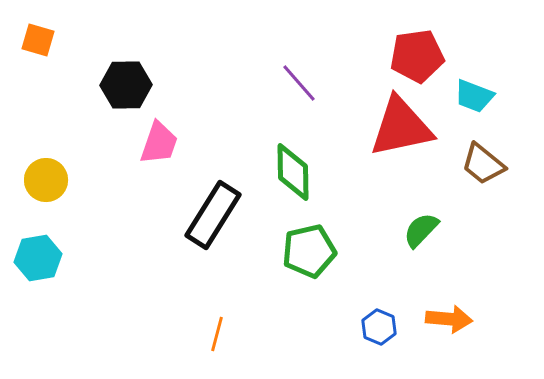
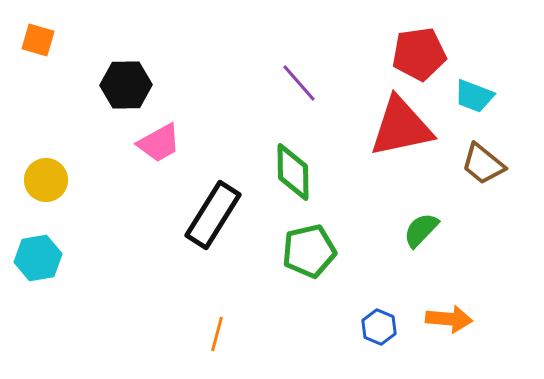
red pentagon: moved 2 px right, 2 px up
pink trapezoid: rotated 42 degrees clockwise
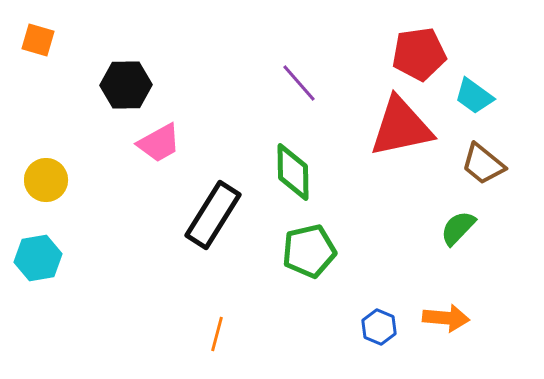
cyan trapezoid: rotated 15 degrees clockwise
green semicircle: moved 37 px right, 2 px up
orange arrow: moved 3 px left, 1 px up
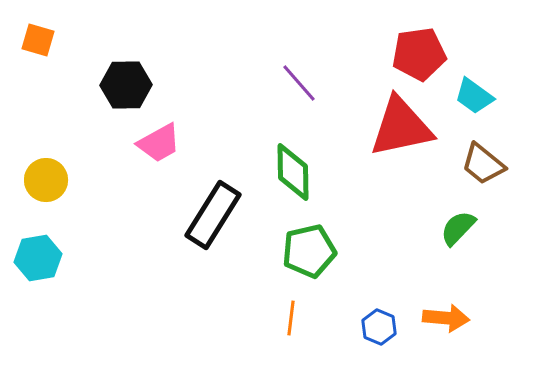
orange line: moved 74 px right, 16 px up; rotated 8 degrees counterclockwise
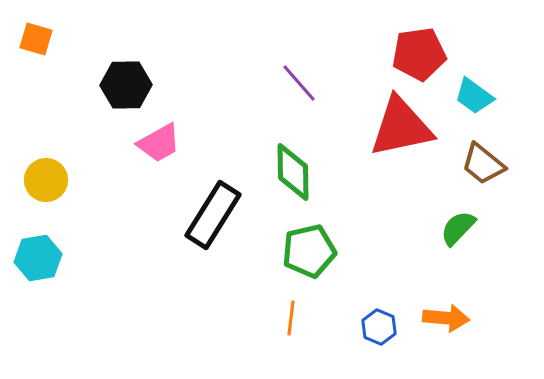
orange square: moved 2 px left, 1 px up
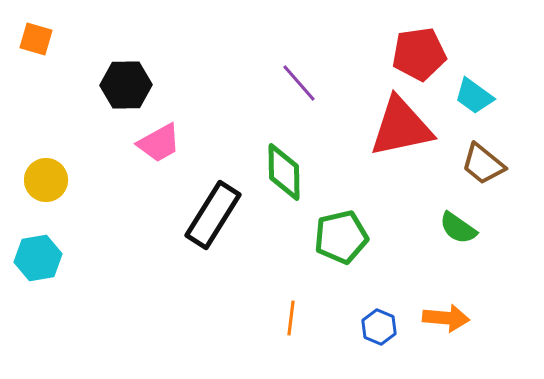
green diamond: moved 9 px left
green semicircle: rotated 99 degrees counterclockwise
green pentagon: moved 32 px right, 14 px up
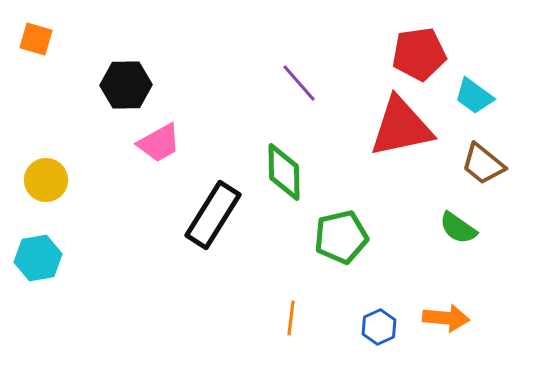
blue hexagon: rotated 12 degrees clockwise
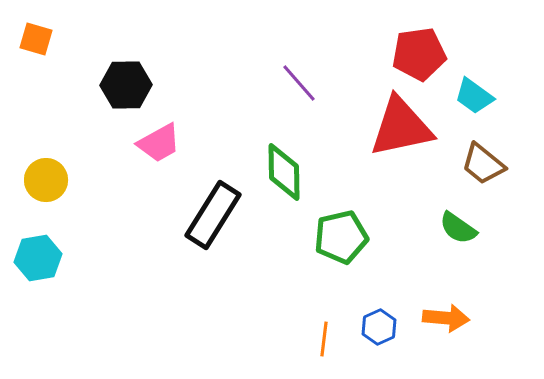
orange line: moved 33 px right, 21 px down
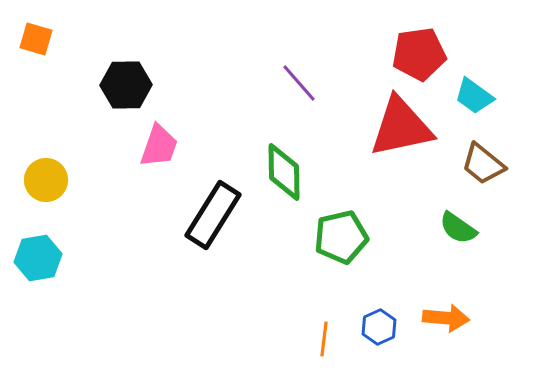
pink trapezoid: moved 3 px down; rotated 42 degrees counterclockwise
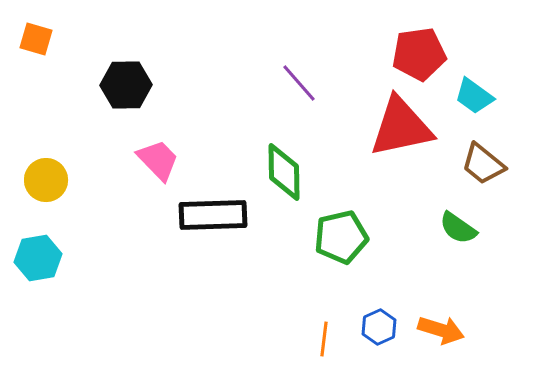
pink trapezoid: moved 1 px left, 14 px down; rotated 63 degrees counterclockwise
black rectangle: rotated 56 degrees clockwise
orange arrow: moved 5 px left, 12 px down; rotated 12 degrees clockwise
